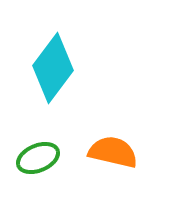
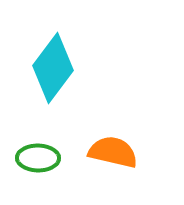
green ellipse: rotated 24 degrees clockwise
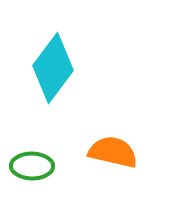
green ellipse: moved 6 px left, 8 px down
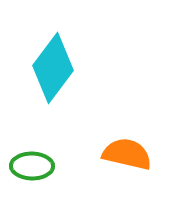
orange semicircle: moved 14 px right, 2 px down
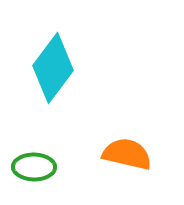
green ellipse: moved 2 px right, 1 px down
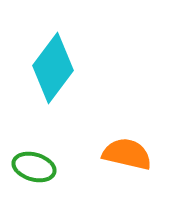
green ellipse: rotated 15 degrees clockwise
